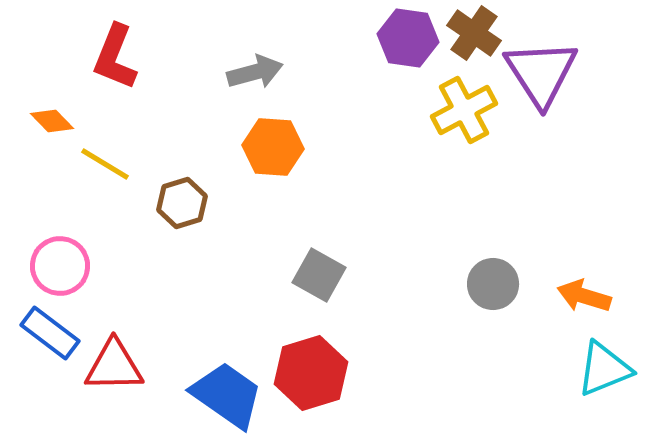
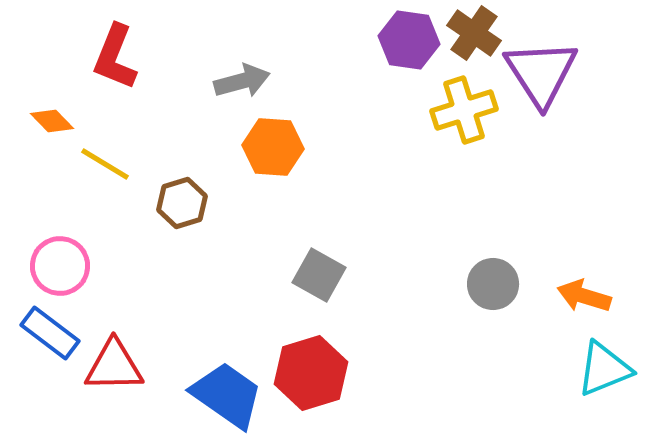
purple hexagon: moved 1 px right, 2 px down
gray arrow: moved 13 px left, 9 px down
yellow cross: rotated 10 degrees clockwise
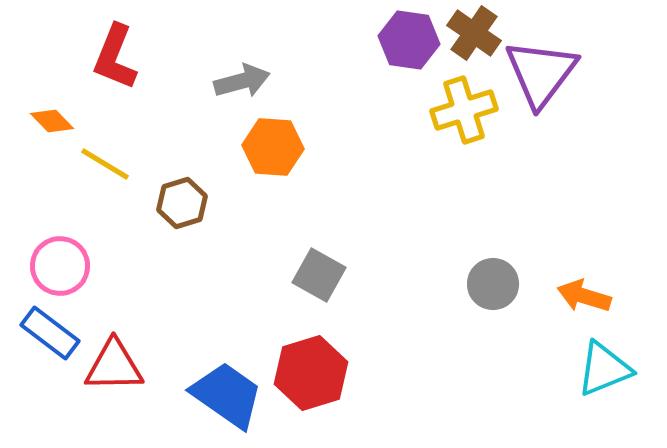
purple triangle: rotated 10 degrees clockwise
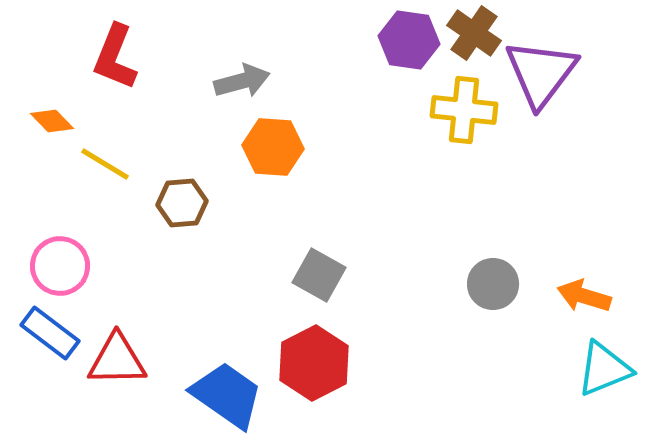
yellow cross: rotated 24 degrees clockwise
brown hexagon: rotated 12 degrees clockwise
red triangle: moved 3 px right, 6 px up
red hexagon: moved 3 px right, 10 px up; rotated 10 degrees counterclockwise
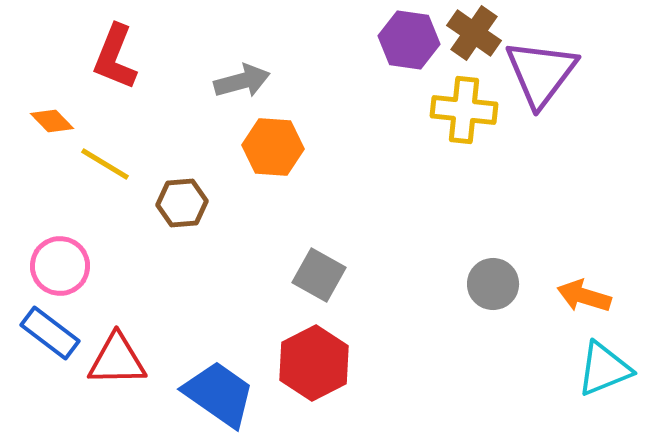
blue trapezoid: moved 8 px left, 1 px up
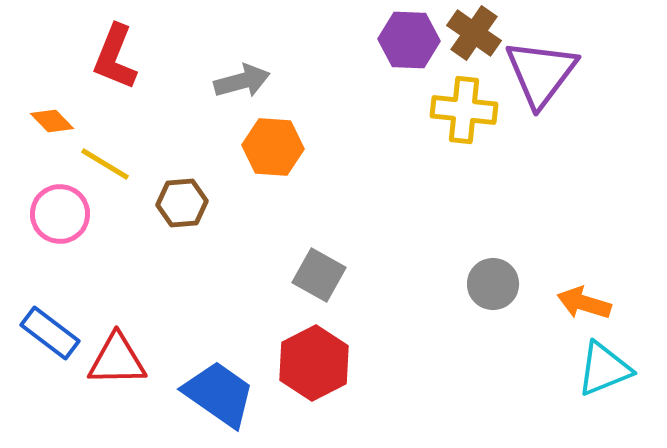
purple hexagon: rotated 6 degrees counterclockwise
pink circle: moved 52 px up
orange arrow: moved 7 px down
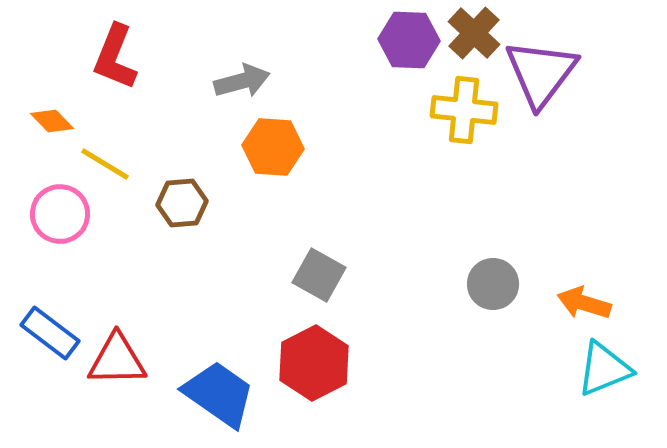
brown cross: rotated 8 degrees clockwise
